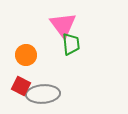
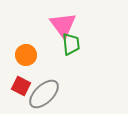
gray ellipse: moved 1 px right; rotated 40 degrees counterclockwise
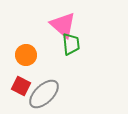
pink triangle: rotated 12 degrees counterclockwise
